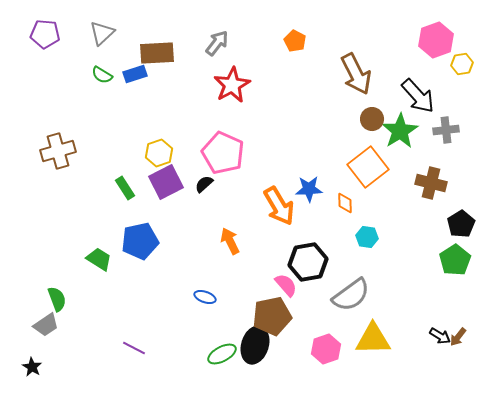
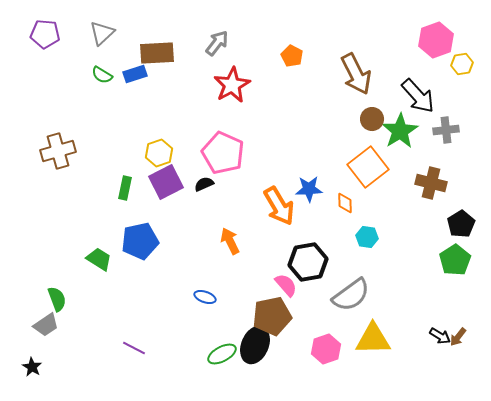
orange pentagon at (295, 41): moved 3 px left, 15 px down
black semicircle at (204, 184): rotated 18 degrees clockwise
green rectangle at (125, 188): rotated 45 degrees clockwise
black ellipse at (255, 345): rotated 6 degrees clockwise
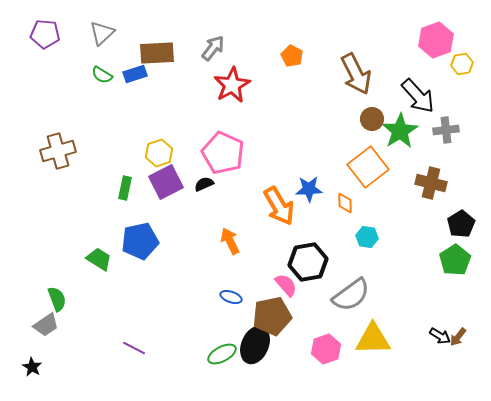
gray arrow at (217, 43): moved 4 px left, 5 px down
blue ellipse at (205, 297): moved 26 px right
